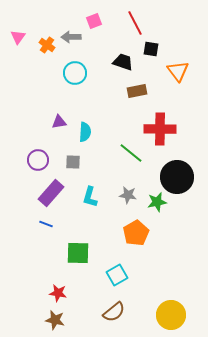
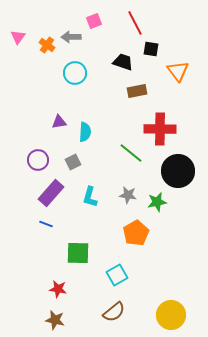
gray square: rotated 28 degrees counterclockwise
black circle: moved 1 px right, 6 px up
red star: moved 4 px up
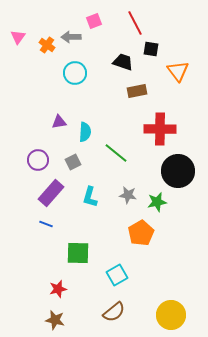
green line: moved 15 px left
orange pentagon: moved 5 px right
red star: rotated 24 degrees counterclockwise
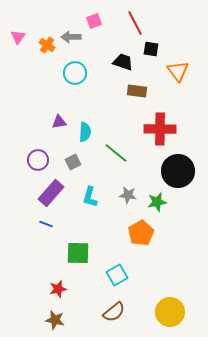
brown rectangle: rotated 18 degrees clockwise
yellow circle: moved 1 px left, 3 px up
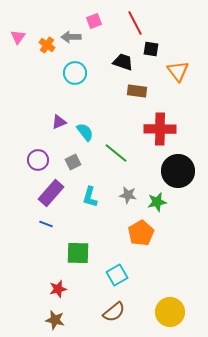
purple triangle: rotated 14 degrees counterclockwise
cyan semicircle: rotated 42 degrees counterclockwise
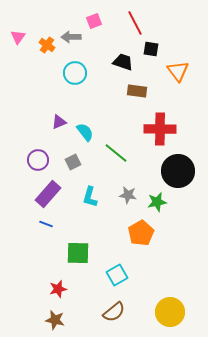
purple rectangle: moved 3 px left, 1 px down
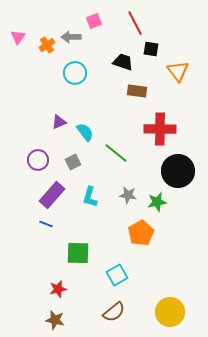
orange cross: rotated 21 degrees clockwise
purple rectangle: moved 4 px right, 1 px down
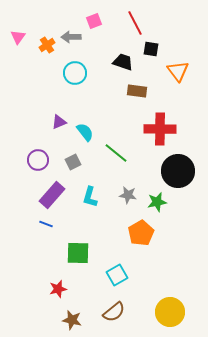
brown star: moved 17 px right
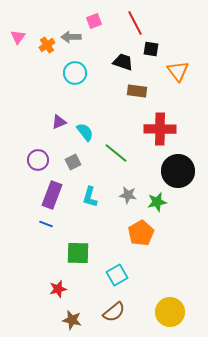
purple rectangle: rotated 20 degrees counterclockwise
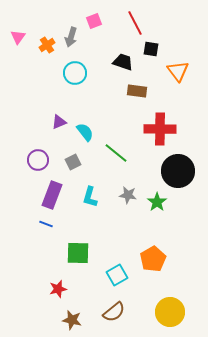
gray arrow: rotated 72 degrees counterclockwise
green star: rotated 24 degrees counterclockwise
orange pentagon: moved 12 px right, 26 px down
